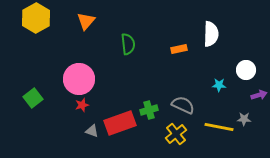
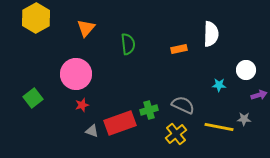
orange triangle: moved 7 px down
pink circle: moved 3 px left, 5 px up
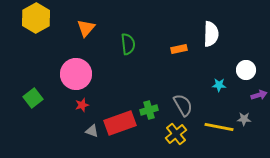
gray semicircle: rotated 35 degrees clockwise
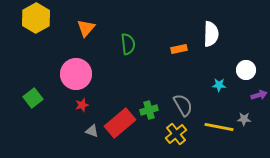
red rectangle: rotated 20 degrees counterclockwise
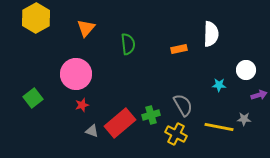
green cross: moved 2 px right, 5 px down
yellow cross: rotated 25 degrees counterclockwise
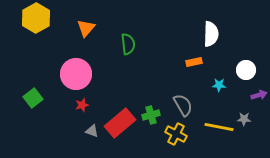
orange rectangle: moved 15 px right, 13 px down
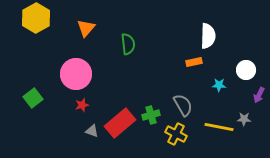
white semicircle: moved 3 px left, 2 px down
purple arrow: rotated 133 degrees clockwise
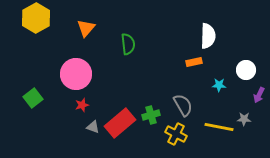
gray triangle: moved 1 px right, 4 px up
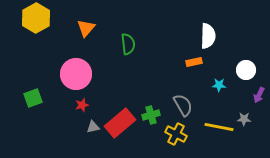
green square: rotated 18 degrees clockwise
gray triangle: rotated 32 degrees counterclockwise
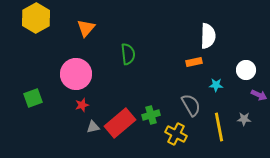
green semicircle: moved 10 px down
cyan star: moved 3 px left
purple arrow: rotated 91 degrees counterclockwise
gray semicircle: moved 8 px right
yellow line: rotated 68 degrees clockwise
